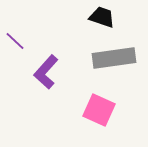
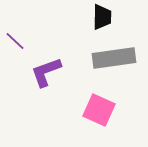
black trapezoid: rotated 72 degrees clockwise
purple L-shape: rotated 28 degrees clockwise
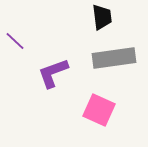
black trapezoid: rotated 8 degrees counterclockwise
purple L-shape: moved 7 px right, 1 px down
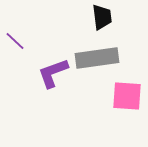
gray rectangle: moved 17 px left
pink square: moved 28 px right, 14 px up; rotated 20 degrees counterclockwise
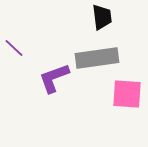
purple line: moved 1 px left, 7 px down
purple L-shape: moved 1 px right, 5 px down
pink square: moved 2 px up
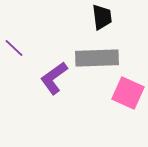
gray rectangle: rotated 6 degrees clockwise
purple L-shape: rotated 16 degrees counterclockwise
pink square: moved 1 px right, 1 px up; rotated 20 degrees clockwise
